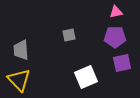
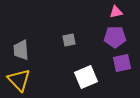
gray square: moved 5 px down
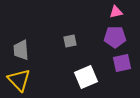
gray square: moved 1 px right, 1 px down
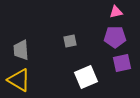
yellow triangle: rotated 15 degrees counterclockwise
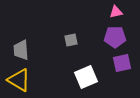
gray square: moved 1 px right, 1 px up
